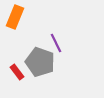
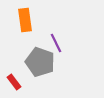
orange rectangle: moved 10 px right, 3 px down; rotated 30 degrees counterclockwise
red rectangle: moved 3 px left, 10 px down
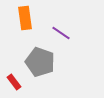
orange rectangle: moved 2 px up
purple line: moved 5 px right, 10 px up; rotated 30 degrees counterclockwise
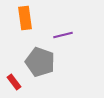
purple line: moved 2 px right, 2 px down; rotated 48 degrees counterclockwise
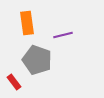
orange rectangle: moved 2 px right, 5 px down
gray pentagon: moved 3 px left, 2 px up
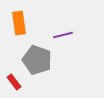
orange rectangle: moved 8 px left
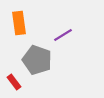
purple line: rotated 18 degrees counterclockwise
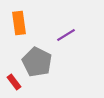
purple line: moved 3 px right
gray pentagon: moved 2 px down; rotated 8 degrees clockwise
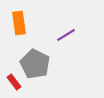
gray pentagon: moved 2 px left, 2 px down
